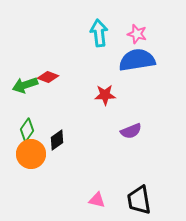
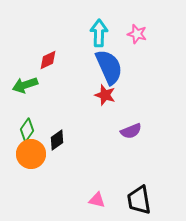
cyan arrow: rotated 8 degrees clockwise
blue semicircle: moved 28 px left, 7 px down; rotated 75 degrees clockwise
red diamond: moved 17 px up; rotated 45 degrees counterclockwise
red star: rotated 20 degrees clockwise
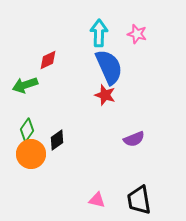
purple semicircle: moved 3 px right, 8 px down
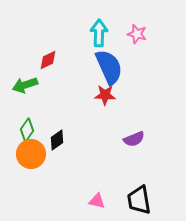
red star: rotated 15 degrees counterclockwise
pink triangle: moved 1 px down
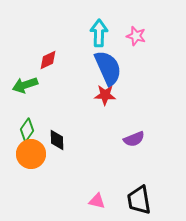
pink star: moved 1 px left, 2 px down
blue semicircle: moved 1 px left, 1 px down
black diamond: rotated 55 degrees counterclockwise
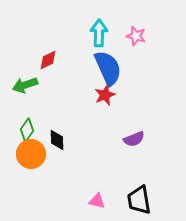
red star: rotated 25 degrees counterclockwise
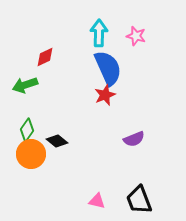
red diamond: moved 3 px left, 3 px up
black diamond: moved 1 px down; rotated 50 degrees counterclockwise
black trapezoid: rotated 12 degrees counterclockwise
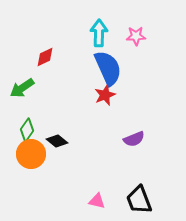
pink star: rotated 18 degrees counterclockwise
green arrow: moved 3 px left, 3 px down; rotated 15 degrees counterclockwise
